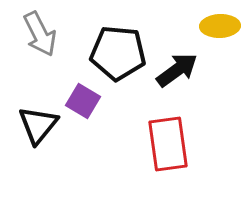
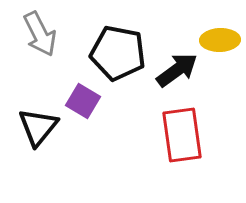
yellow ellipse: moved 14 px down
black pentagon: rotated 6 degrees clockwise
black triangle: moved 2 px down
red rectangle: moved 14 px right, 9 px up
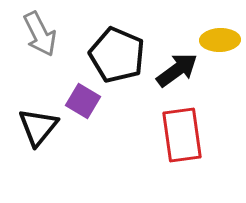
black pentagon: moved 1 px left, 2 px down; rotated 12 degrees clockwise
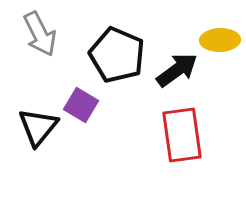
purple square: moved 2 px left, 4 px down
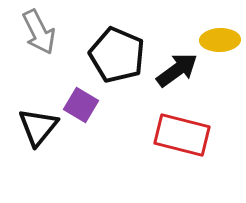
gray arrow: moved 1 px left, 2 px up
red rectangle: rotated 68 degrees counterclockwise
